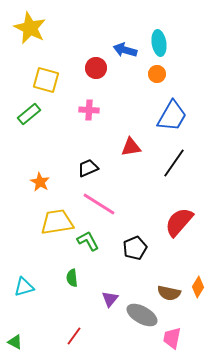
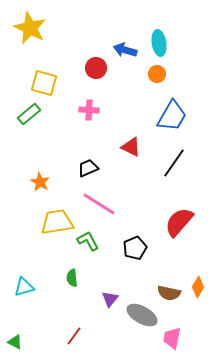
yellow square: moved 2 px left, 3 px down
red triangle: rotated 35 degrees clockwise
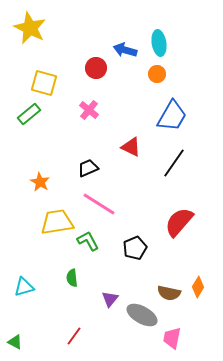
pink cross: rotated 36 degrees clockwise
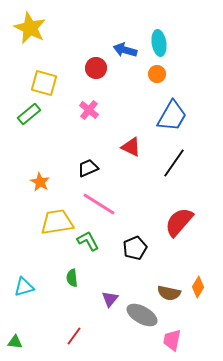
pink trapezoid: moved 2 px down
green triangle: rotated 21 degrees counterclockwise
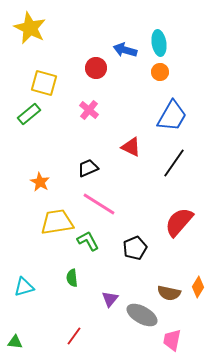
orange circle: moved 3 px right, 2 px up
